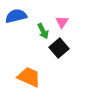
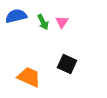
green arrow: moved 9 px up
black square: moved 8 px right, 16 px down; rotated 24 degrees counterclockwise
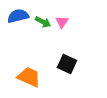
blue semicircle: moved 2 px right
green arrow: rotated 35 degrees counterclockwise
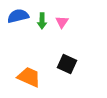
green arrow: moved 1 px left, 1 px up; rotated 63 degrees clockwise
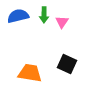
green arrow: moved 2 px right, 6 px up
orange trapezoid: moved 1 px right, 4 px up; rotated 15 degrees counterclockwise
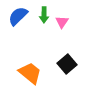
blue semicircle: rotated 30 degrees counterclockwise
black square: rotated 24 degrees clockwise
orange trapezoid: rotated 30 degrees clockwise
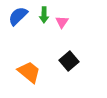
black square: moved 2 px right, 3 px up
orange trapezoid: moved 1 px left, 1 px up
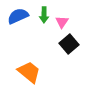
blue semicircle: rotated 20 degrees clockwise
black square: moved 17 px up
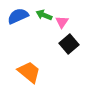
green arrow: rotated 112 degrees clockwise
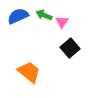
black square: moved 1 px right, 4 px down
